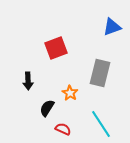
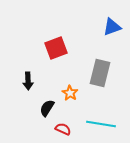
cyan line: rotated 48 degrees counterclockwise
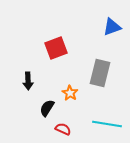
cyan line: moved 6 px right
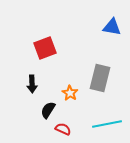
blue triangle: rotated 30 degrees clockwise
red square: moved 11 px left
gray rectangle: moved 5 px down
black arrow: moved 4 px right, 3 px down
black semicircle: moved 1 px right, 2 px down
cyan line: rotated 20 degrees counterclockwise
